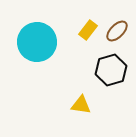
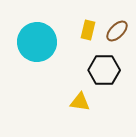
yellow rectangle: rotated 24 degrees counterclockwise
black hexagon: moved 7 px left; rotated 16 degrees clockwise
yellow triangle: moved 1 px left, 3 px up
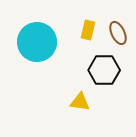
brown ellipse: moved 1 px right, 2 px down; rotated 70 degrees counterclockwise
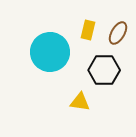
brown ellipse: rotated 55 degrees clockwise
cyan circle: moved 13 px right, 10 px down
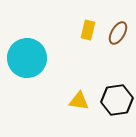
cyan circle: moved 23 px left, 6 px down
black hexagon: moved 13 px right, 30 px down; rotated 8 degrees counterclockwise
yellow triangle: moved 1 px left, 1 px up
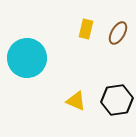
yellow rectangle: moved 2 px left, 1 px up
yellow triangle: moved 3 px left; rotated 15 degrees clockwise
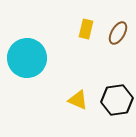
yellow triangle: moved 2 px right, 1 px up
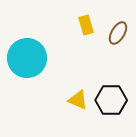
yellow rectangle: moved 4 px up; rotated 30 degrees counterclockwise
black hexagon: moved 6 px left; rotated 8 degrees clockwise
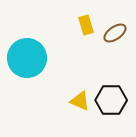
brown ellipse: moved 3 px left; rotated 25 degrees clockwise
yellow triangle: moved 2 px right, 1 px down
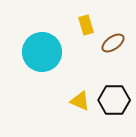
brown ellipse: moved 2 px left, 10 px down
cyan circle: moved 15 px right, 6 px up
black hexagon: moved 3 px right
